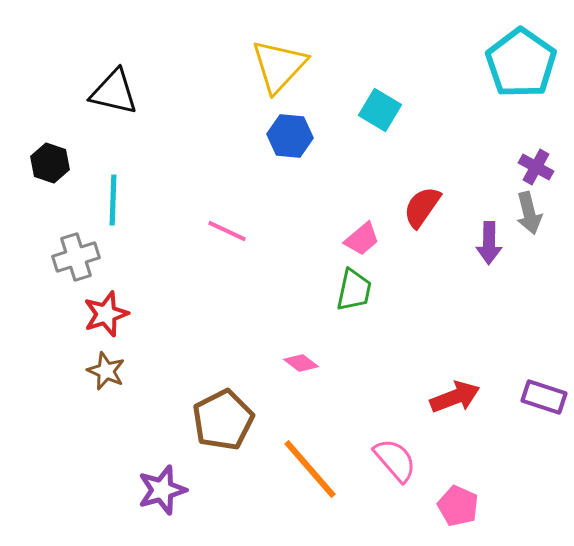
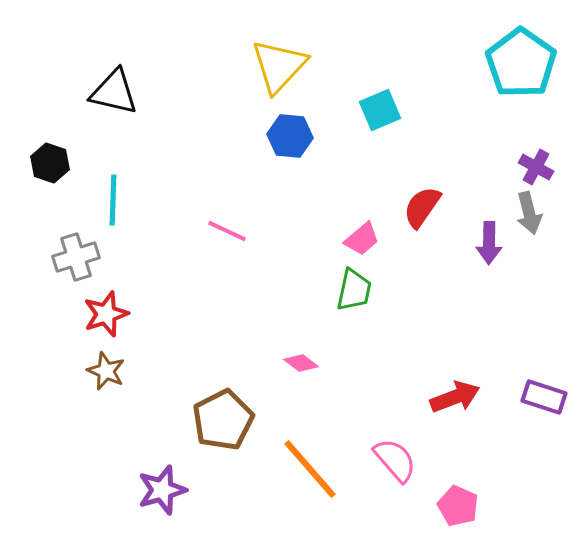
cyan square: rotated 36 degrees clockwise
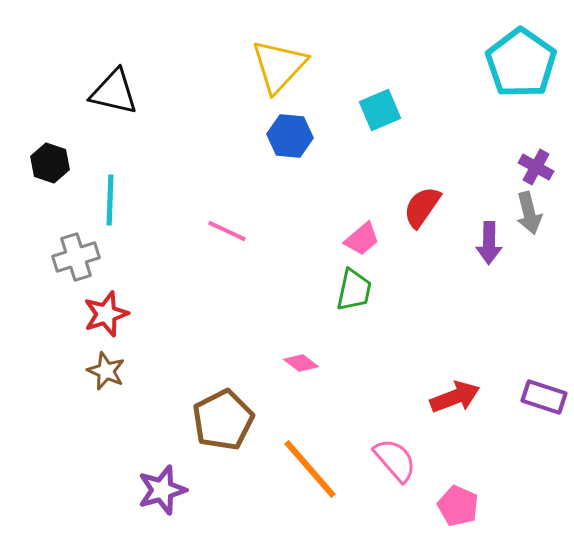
cyan line: moved 3 px left
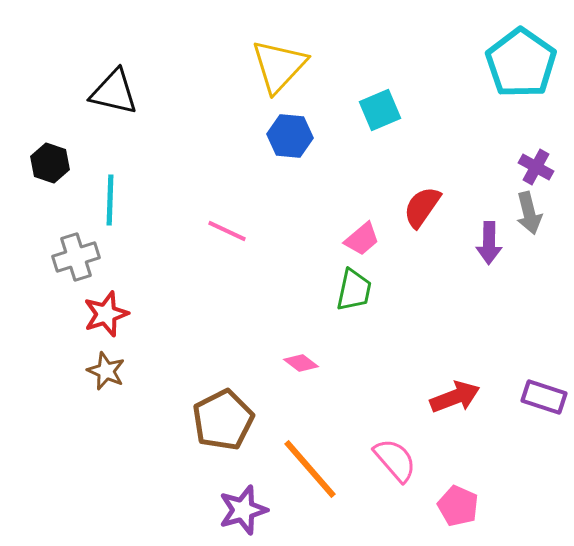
purple star: moved 81 px right, 20 px down
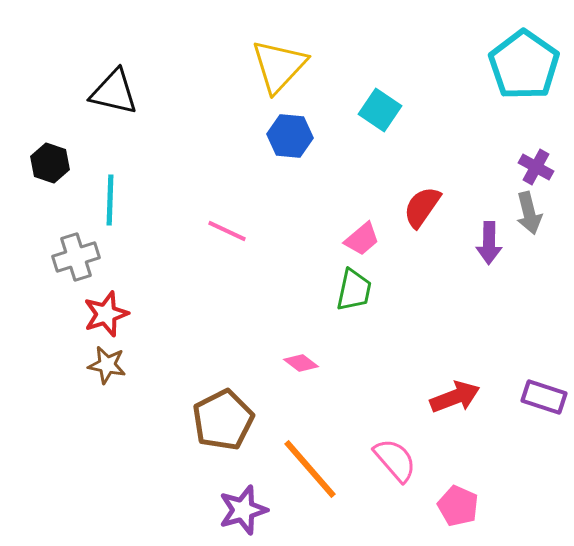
cyan pentagon: moved 3 px right, 2 px down
cyan square: rotated 33 degrees counterclockwise
brown star: moved 1 px right, 6 px up; rotated 12 degrees counterclockwise
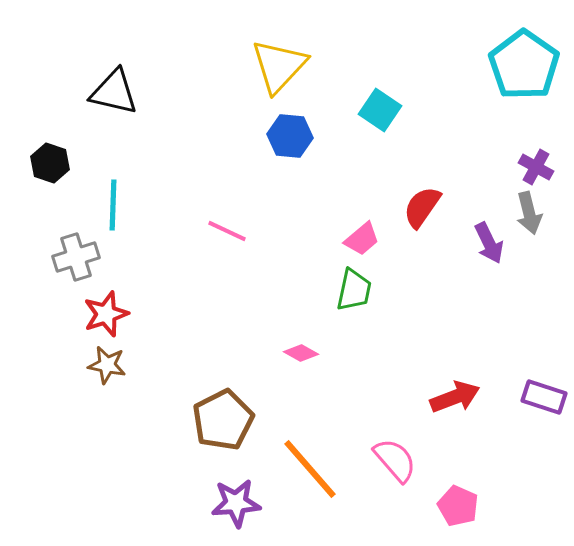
cyan line: moved 3 px right, 5 px down
purple arrow: rotated 27 degrees counterclockwise
pink diamond: moved 10 px up; rotated 8 degrees counterclockwise
purple star: moved 7 px left, 7 px up; rotated 12 degrees clockwise
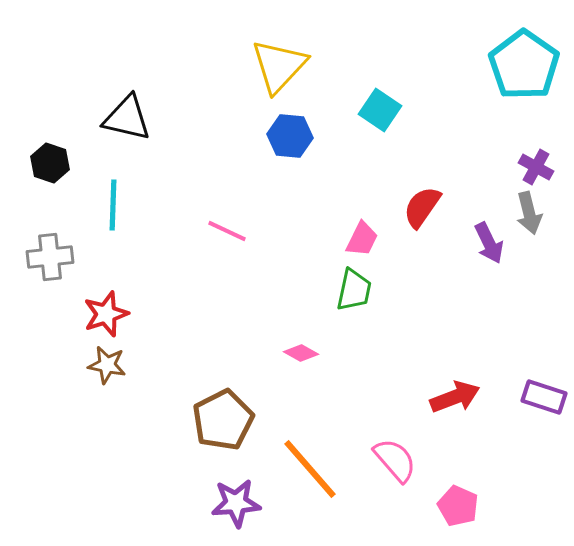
black triangle: moved 13 px right, 26 px down
pink trapezoid: rotated 24 degrees counterclockwise
gray cross: moved 26 px left; rotated 12 degrees clockwise
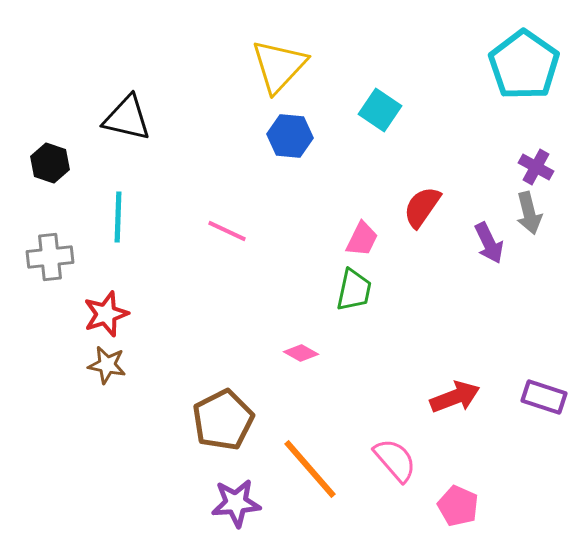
cyan line: moved 5 px right, 12 px down
